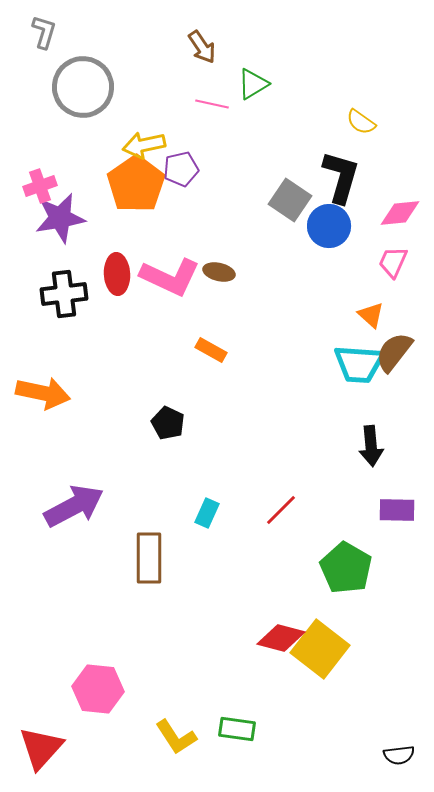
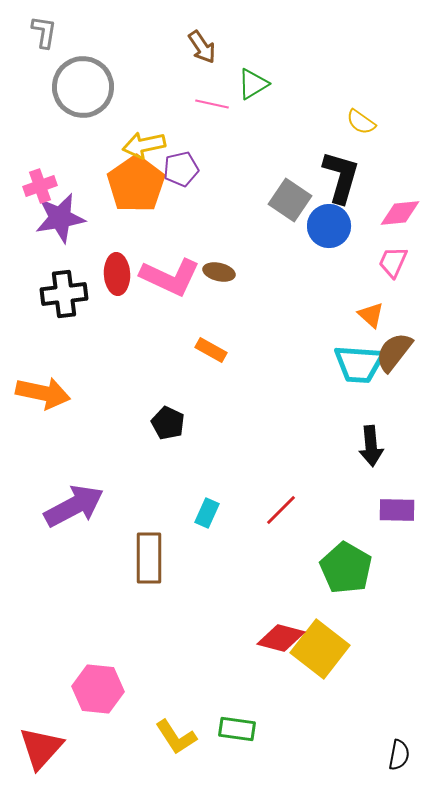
gray L-shape: rotated 8 degrees counterclockwise
black semicircle: rotated 72 degrees counterclockwise
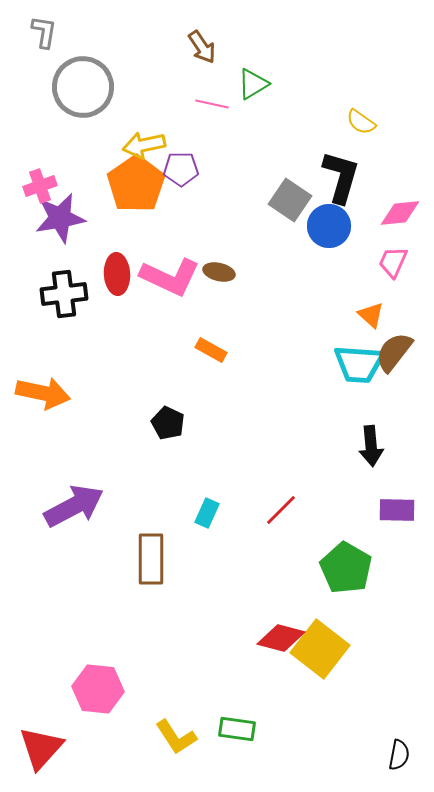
purple pentagon: rotated 12 degrees clockwise
brown rectangle: moved 2 px right, 1 px down
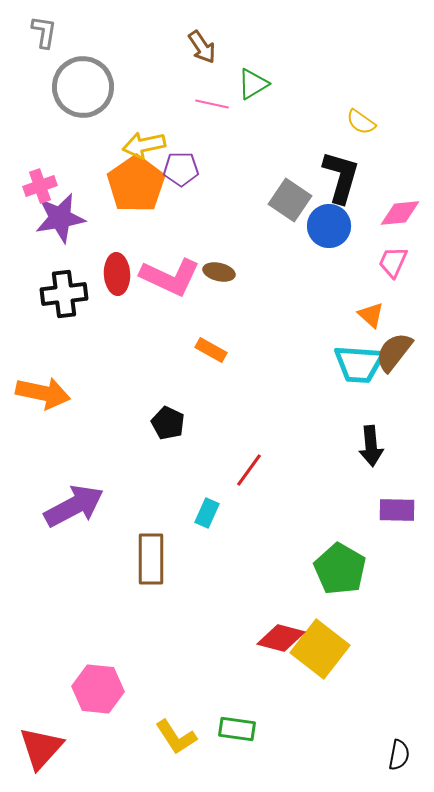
red line: moved 32 px left, 40 px up; rotated 9 degrees counterclockwise
green pentagon: moved 6 px left, 1 px down
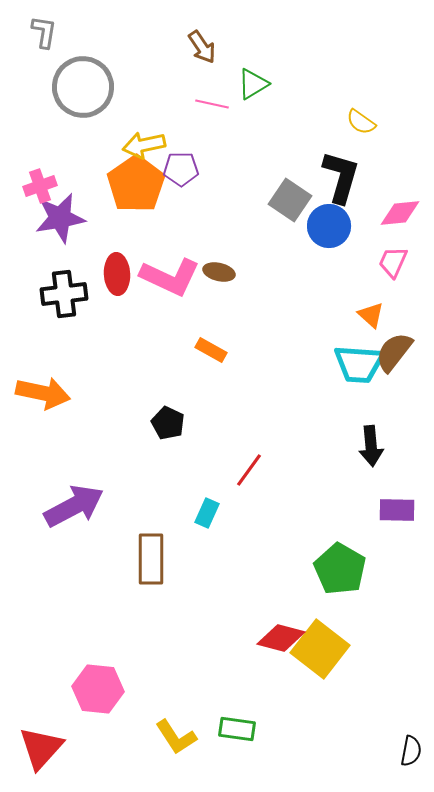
black semicircle: moved 12 px right, 4 px up
